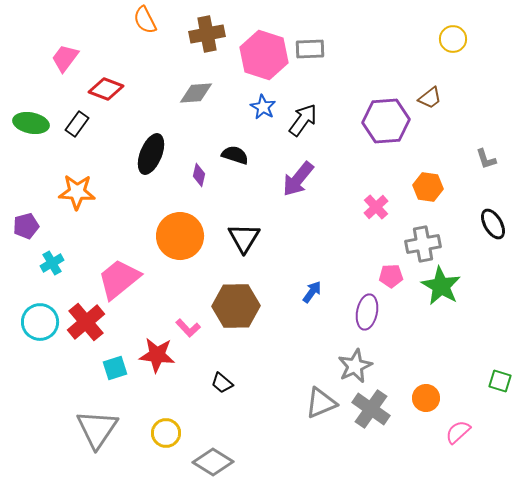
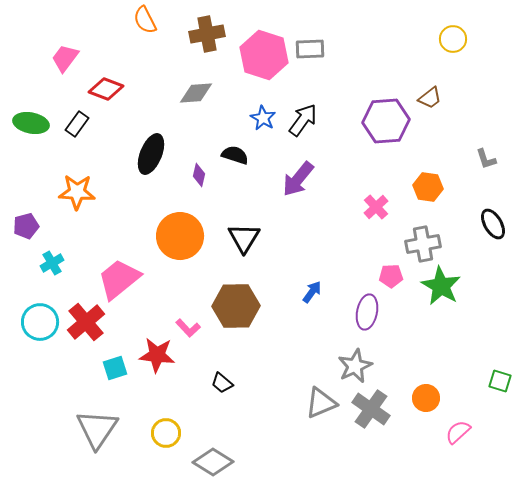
blue star at (263, 107): moved 11 px down
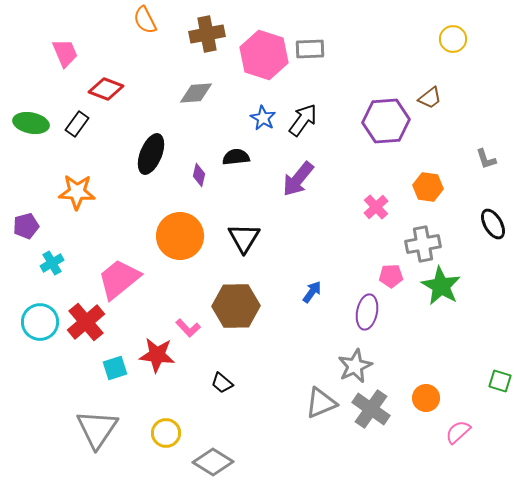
pink trapezoid at (65, 58): moved 5 px up; rotated 120 degrees clockwise
black semicircle at (235, 155): moved 1 px right, 2 px down; rotated 24 degrees counterclockwise
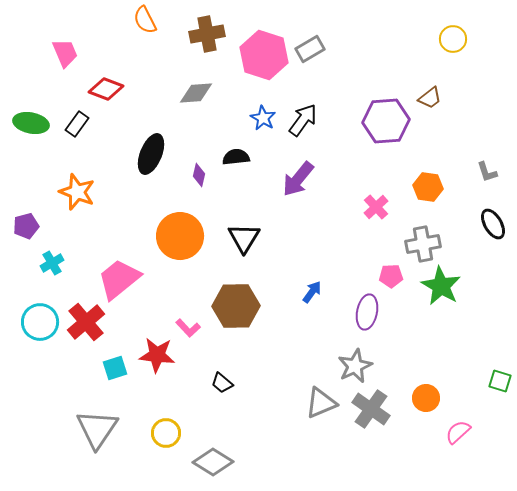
gray rectangle at (310, 49): rotated 28 degrees counterclockwise
gray L-shape at (486, 159): moved 1 px right, 13 px down
orange star at (77, 192): rotated 18 degrees clockwise
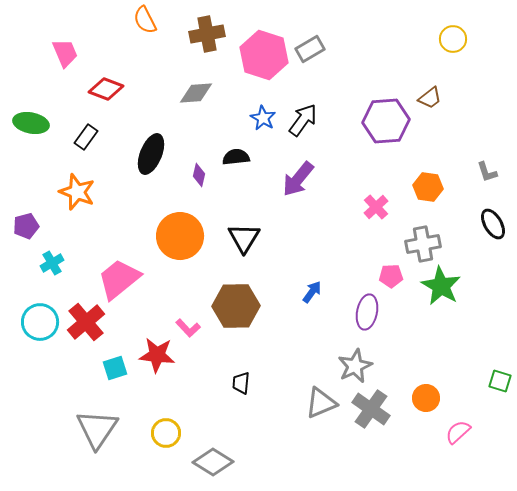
black rectangle at (77, 124): moved 9 px right, 13 px down
black trapezoid at (222, 383): moved 19 px right; rotated 55 degrees clockwise
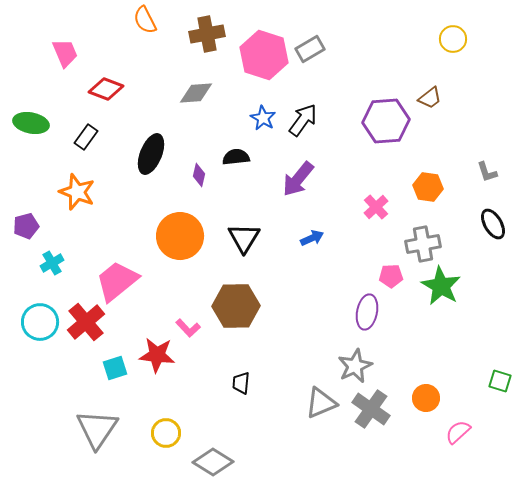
pink trapezoid at (119, 279): moved 2 px left, 2 px down
blue arrow at (312, 292): moved 54 px up; rotated 30 degrees clockwise
